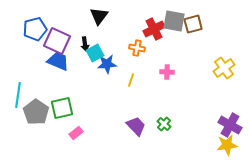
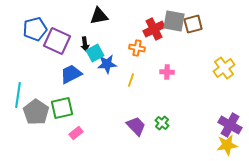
black triangle: rotated 42 degrees clockwise
blue trapezoid: moved 13 px right, 13 px down; rotated 50 degrees counterclockwise
green cross: moved 2 px left, 1 px up
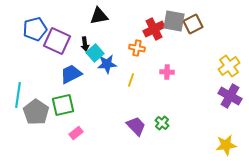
brown square: rotated 12 degrees counterclockwise
cyan square: rotated 12 degrees counterclockwise
yellow cross: moved 5 px right, 2 px up
green square: moved 1 px right, 3 px up
purple cross: moved 29 px up
yellow star: moved 1 px left
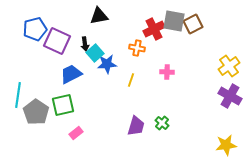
purple trapezoid: rotated 60 degrees clockwise
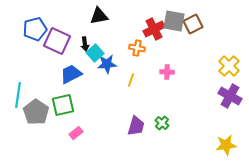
yellow cross: rotated 10 degrees counterclockwise
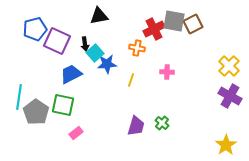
cyan line: moved 1 px right, 2 px down
green square: rotated 25 degrees clockwise
yellow star: rotated 25 degrees counterclockwise
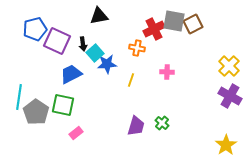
black arrow: moved 2 px left
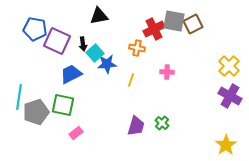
blue pentagon: rotated 25 degrees clockwise
gray pentagon: rotated 20 degrees clockwise
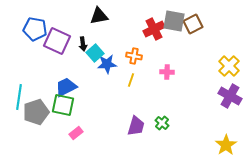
orange cross: moved 3 px left, 8 px down
blue trapezoid: moved 5 px left, 13 px down
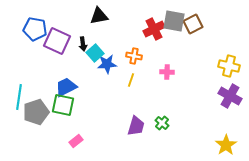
yellow cross: rotated 30 degrees counterclockwise
pink rectangle: moved 8 px down
